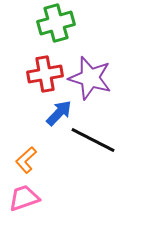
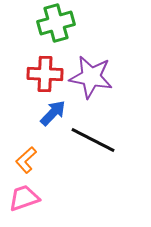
red cross: rotated 12 degrees clockwise
purple star: moved 1 px right, 1 px up; rotated 6 degrees counterclockwise
blue arrow: moved 6 px left
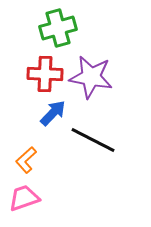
green cross: moved 2 px right, 5 px down
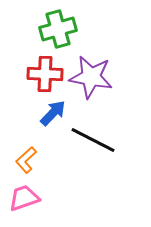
green cross: moved 1 px down
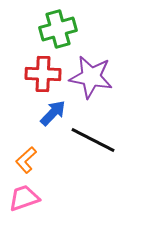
red cross: moved 2 px left
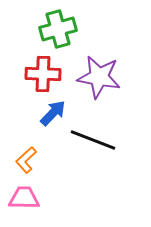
purple star: moved 8 px right
black line: rotated 6 degrees counterclockwise
pink trapezoid: rotated 20 degrees clockwise
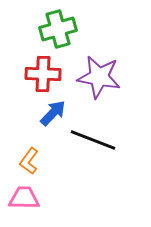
orange L-shape: moved 3 px right, 1 px down; rotated 12 degrees counterclockwise
